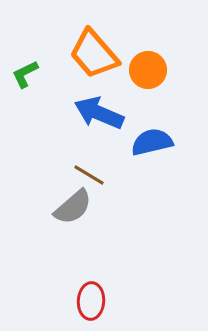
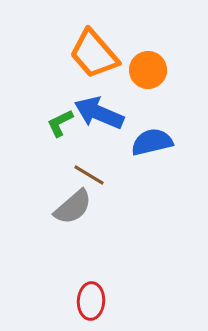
green L-shape: moved 35 px right, 49 px down
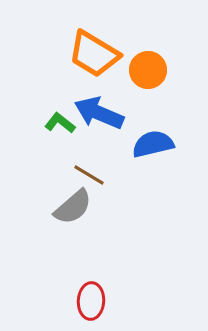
orange trapezoid: rotated 18 degrees counterclockwise
green L-shape: rotated 64 degrees clockwise
blue semicircle: moved 1 px right, 2 px down
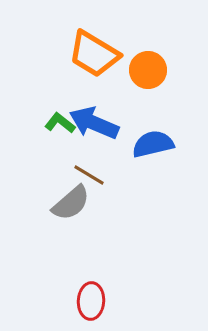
blue arrow: moved 5 px left, 10 px down
gray semicircle: moved 2 px left, 4 px up
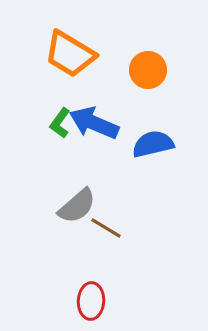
orange trapezoid: moved 24 px left
green L-shape: rotated 92 degrees counterclockwise
brown line: moved 17 px right, 53 px down
gray semicircle: moved 6 px right, 3 px down
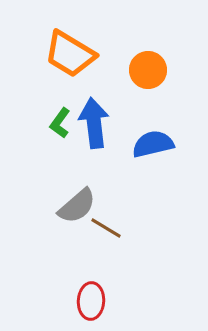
blue arrow: rotated 60 degrees clockwise
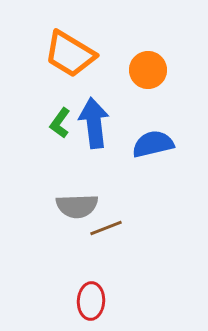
gray semicircle: rotated 39 degrees clockwise
brown line: rotated 52 degrees counterclockwise
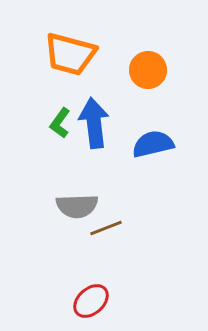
orange trapezoid: rotated 16 degrees counterclockwise
red ellipse: rotated 45 degrees clockwise
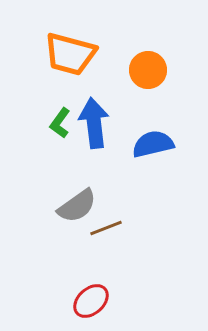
gray semicircle: rotated 33 degrees counterclockwise
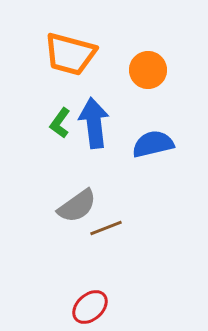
red ellipse: moved 1 px left, 6 px down
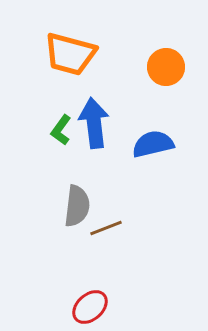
orange circle: moved 18 px right, 3 px up
green L-shape: moved 1 px right, 7 px down
gray semicircle: rotated 48 degrees counterclockwise
